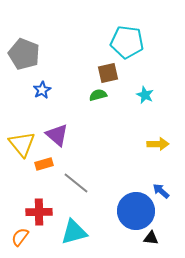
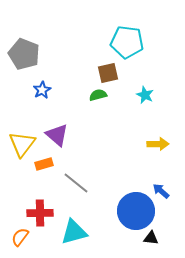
yellow triangle: rotated 16 degrees clockwise
red cross: moved 1 px right, 1 px down
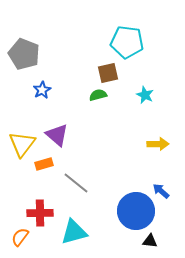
black triangle: moved 1 px left, 3 px down
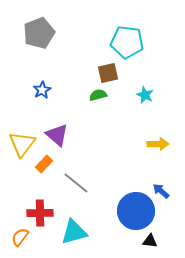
gray pentagon: moved 15 px right, 21 px up; rotated 28 degrees clockwise
orange rectangle: rotated 30 degrees counterclockwise
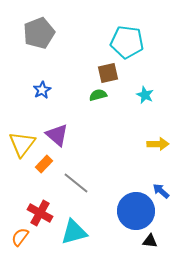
red cross: rotated 30 degrees clockwise
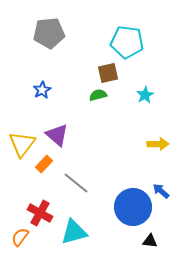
gray pentagon: moved 10 px right; rotated 16 degrees clockwise
cyan star: rotated 18 degrees clockwise
blue circle: moved 3 px left, 4 px up
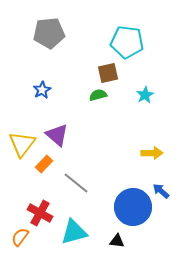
yellow arrow: moved 6 px left, 9 px down
black triangle: moved 33 px left
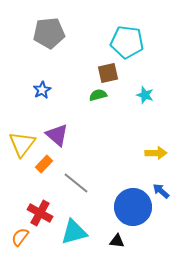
cyan star: rotated 24 degrees counterclockwise
yellow arrow: moved 4 px right
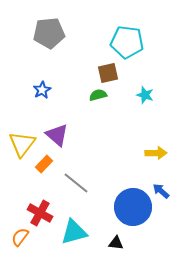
black triangle: moved 1 px left, 2 px down
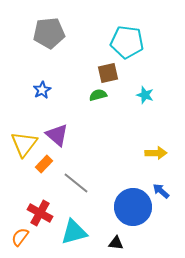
yellow triangle: moved 2 px right
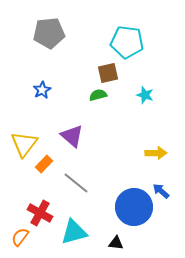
purple triangle: moved 15 px right, 1 px down
blue circle: moved 1 px right
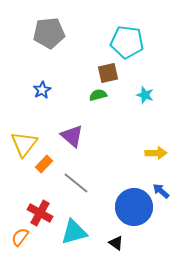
black triangle: rotated 28 degrees clockwise
